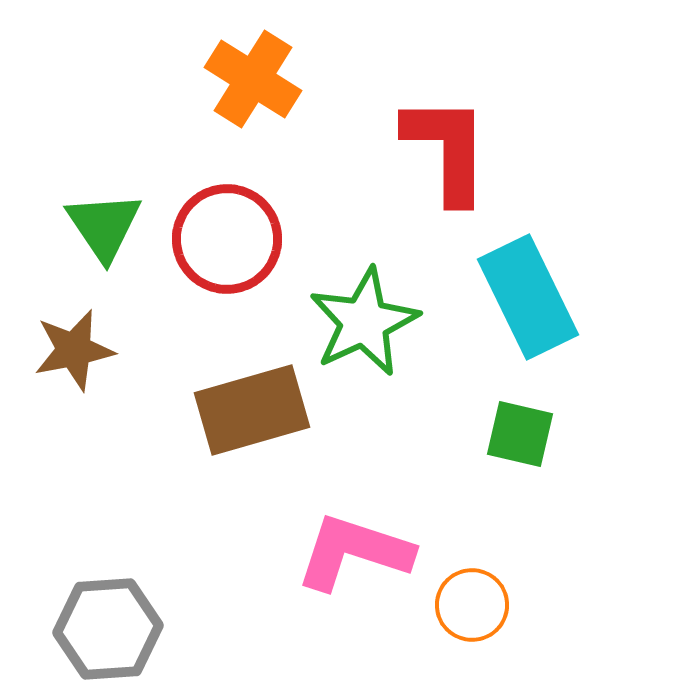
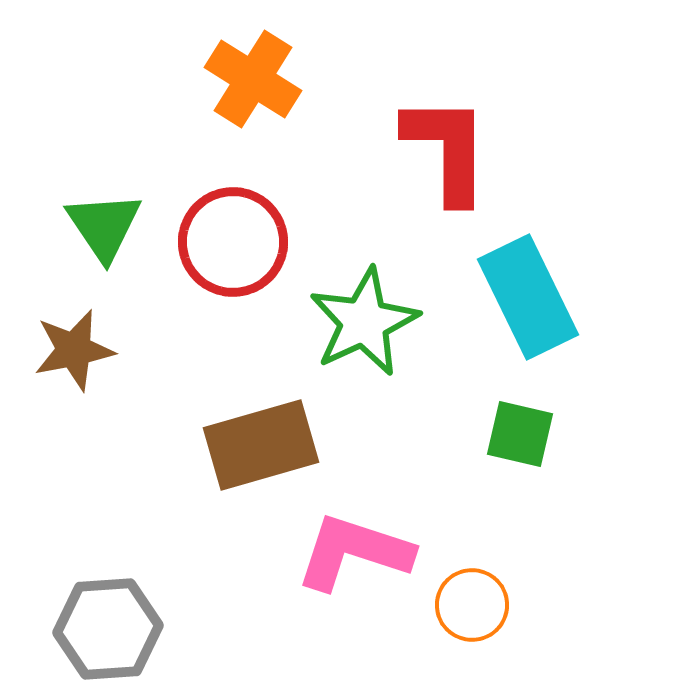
red circle: moved 6 px right, 3 px down
brown rectangle: moved 9 px right, 35 px down
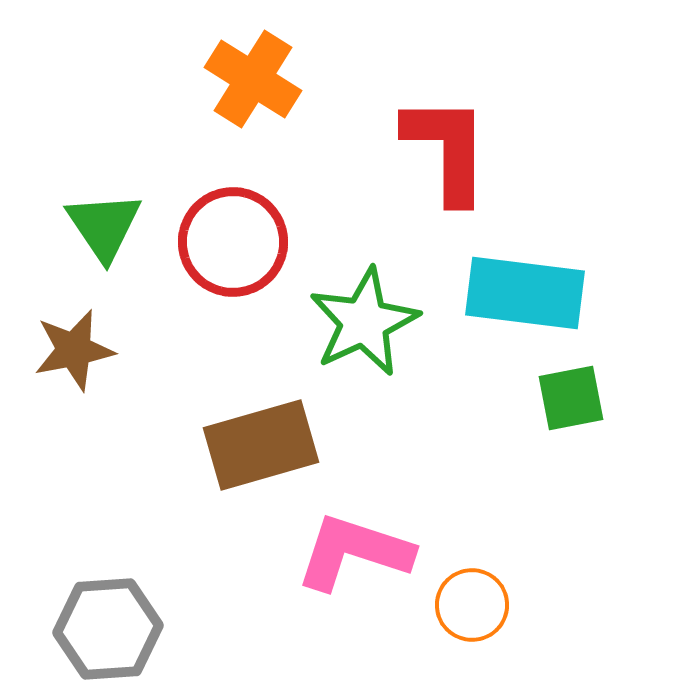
cyan rectangle: moved 3 px left, 4 px up; rotated 57 degrees counterclockwise
green square: moved 51 px right, 36 px up; rotated 24 degrees counterclockwise
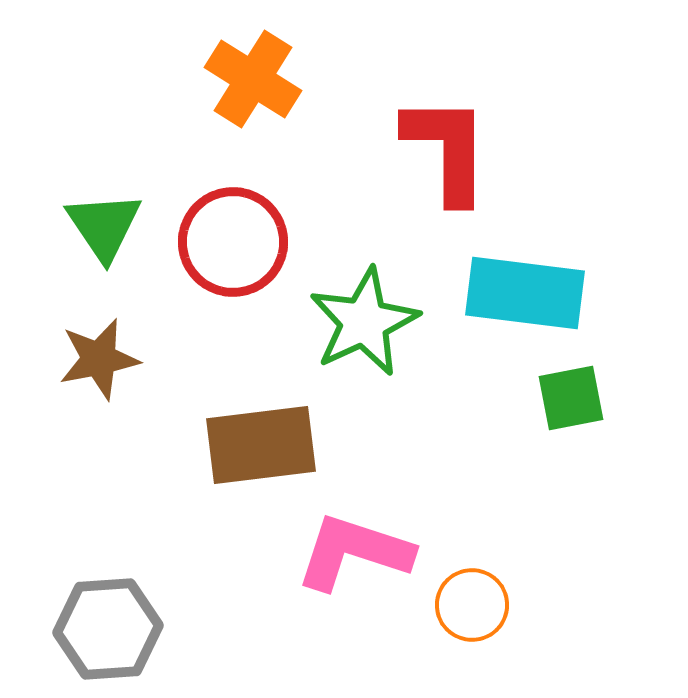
brown star: moved 25 px right, 9 px down
brown rectangle: rotated 9 degrees clockwise
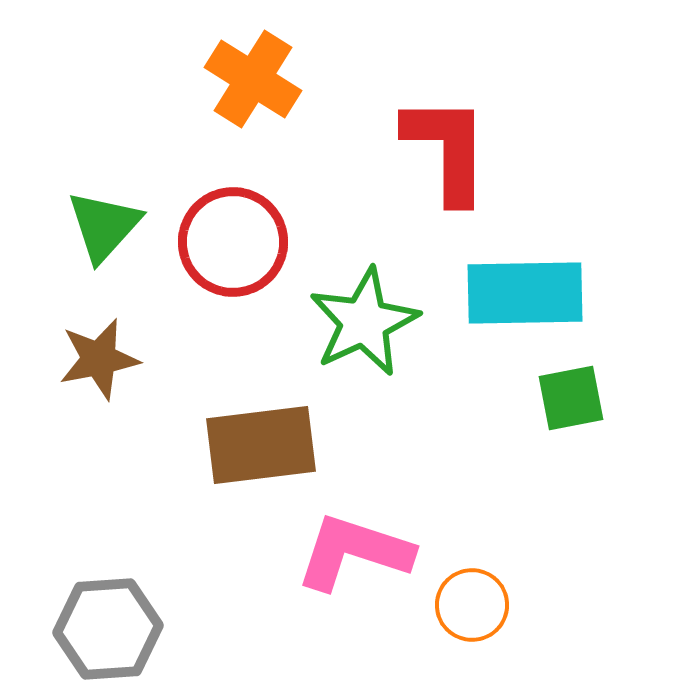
green triangle: rotated 16 degrees clockwise
cyan rectangle: rotated 8 degrees counterclockwise
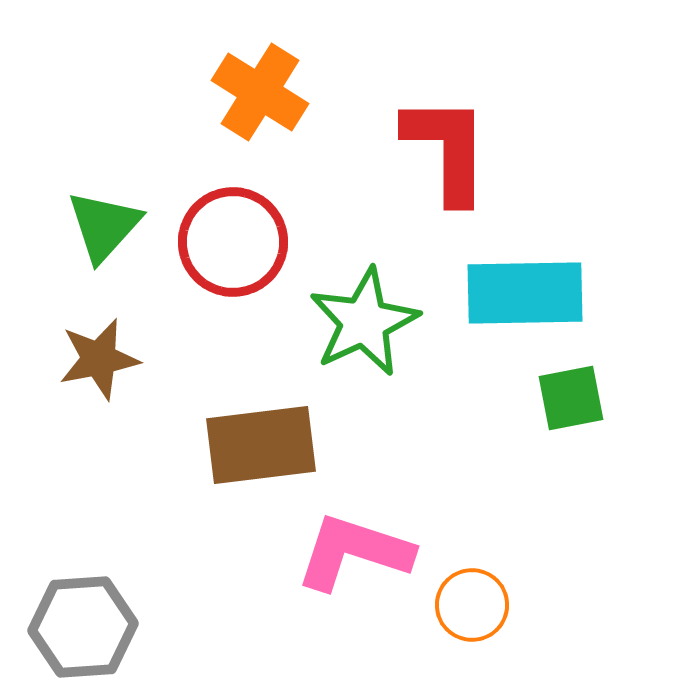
orange cross: moved 7 px right, 13 px down
gray hexagon: moved 25 px left, 2 px up
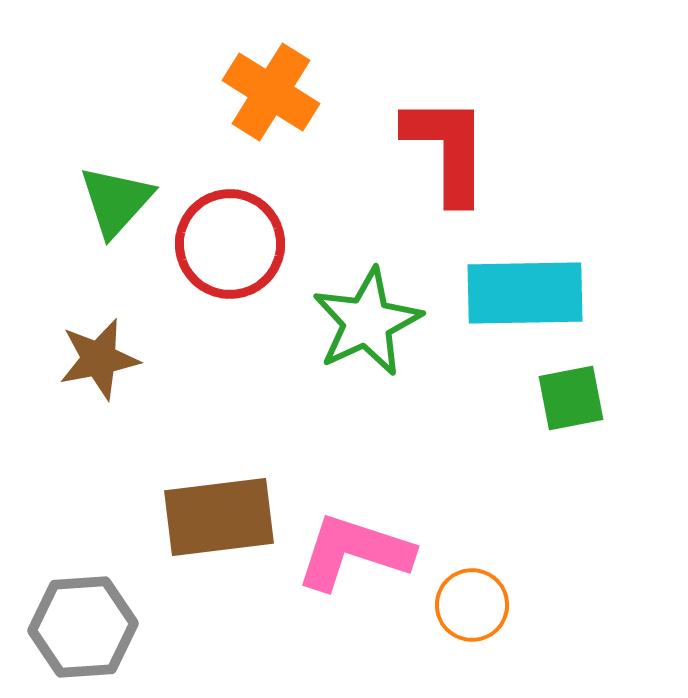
orange cross: moved 11 px right
green triangle: moved 12 px right, 25 px up
red circle: moved 3 px left, 2 px down
green star: moved 3 px right
brown rectangle: moved 42 px left, 72 px down
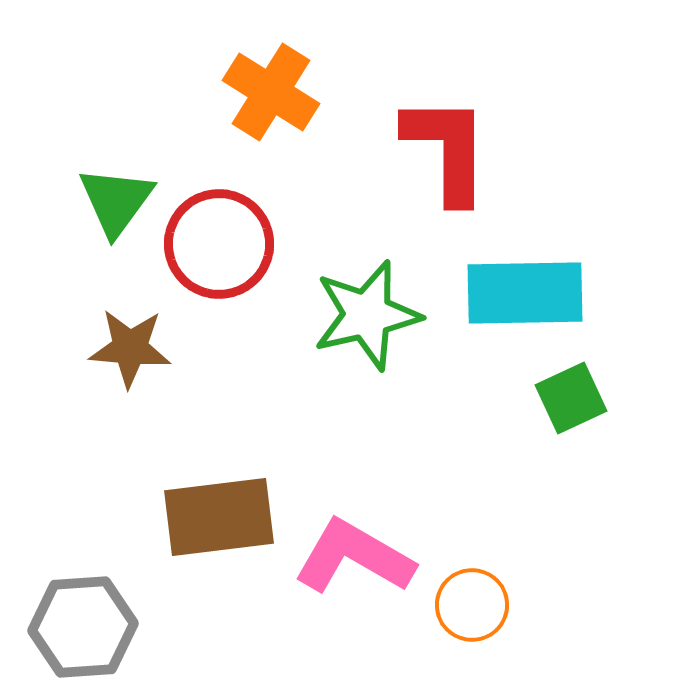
green triangle: rotated 6 degrees counterclockwise
red circle: moved 11 px left
green star: moved 7 px up; rotated 12 degrees clockwise
brown star: moved 31 px right, 11 px up; rotated 16 degrees clockwise
green square: rotated 14 degrees counterclockwise
pink L-shape: moved 5 px down; rotated 12 degrees clockwise
